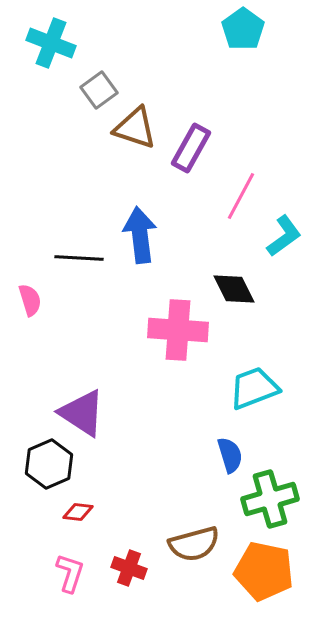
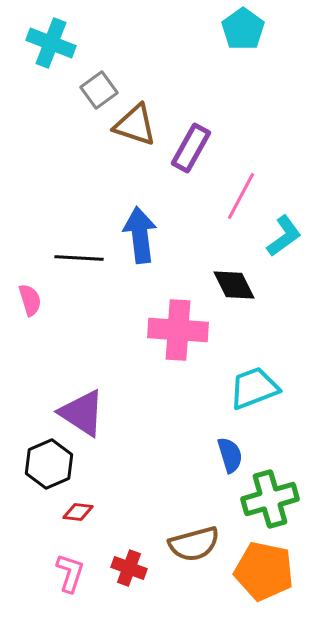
brown triangle: moved 3 px up
black diamond: moved 4 px up
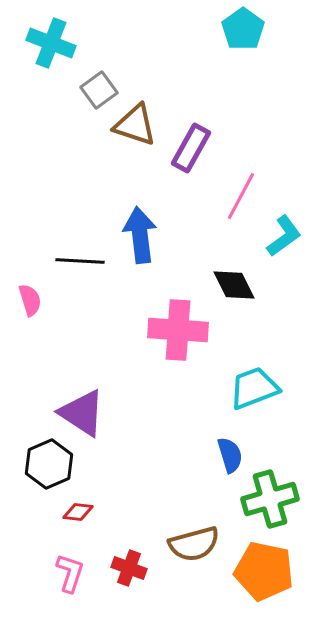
black line: moved 1 px right, 3 px down
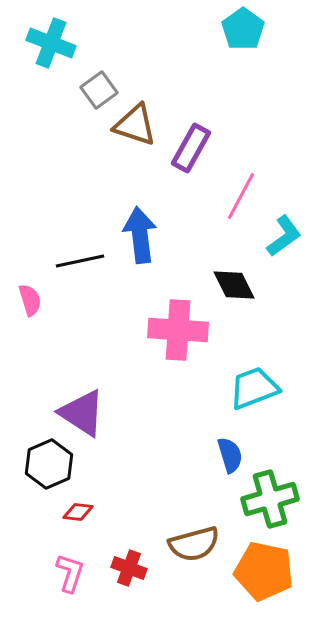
black line: rotated 15 degrees counterclockwise
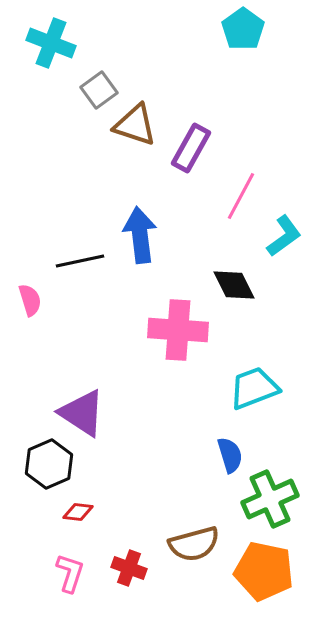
green cross: rotated 8 degrees counterclockwise
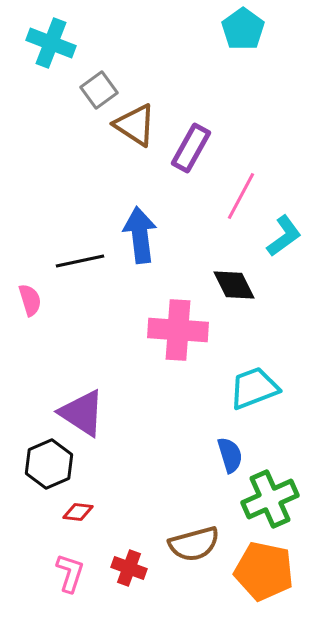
brown triangle: rotated 15 degrees clockwise
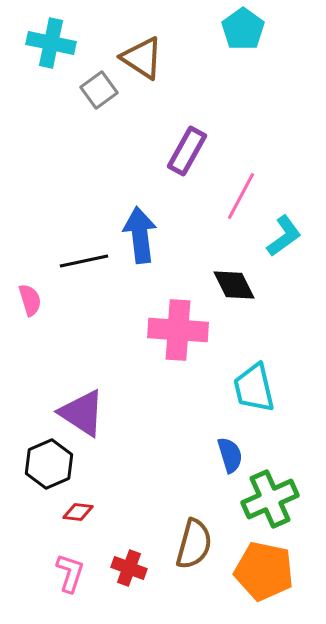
cyan cross: rotated 9 degrees counterclockwise
brown triangle: moved 7 px right, 67 px up
purple rectangle: moved 4 px left, 3 px down
black line: moved 4 px right
cyan trapezoid: rotated 82 degrees counterclockwise
brown semicircle: rotated 60 degrees counterclockwise
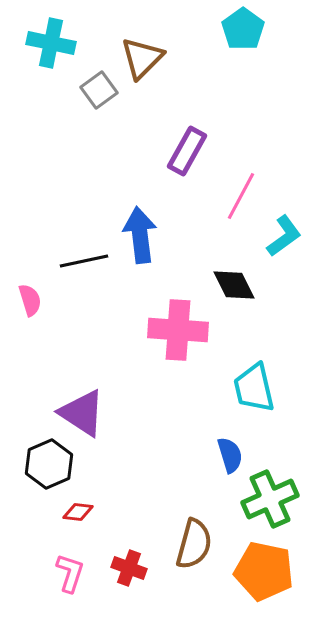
brown triangle: rotated 42 degrees clockwise
